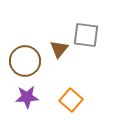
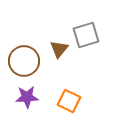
gray square: rotated 24 degrees counterclockwise
brown circle: moved 1 px left
orange square: moved 2 px left, 1 px down; rotated 15 degrees counterclockwise
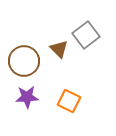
gray square: rotated 20 degrees counterclockwise
brown triangle: rotated 24 degrees counterclockwise
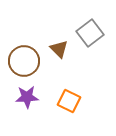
gray square: moved 4 px right, 2 px up
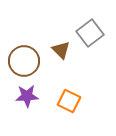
brown triangle: moved 2 px right, 1 px down
purple star: moved 1 px up
